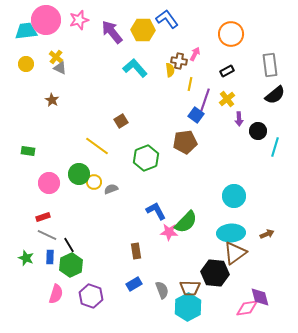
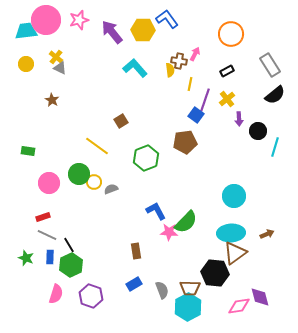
gray rectangle at (270, 65): rotated 25 degrees counterclockwise
pink diamond at (247, 308): moved 8 px left, 2 px up
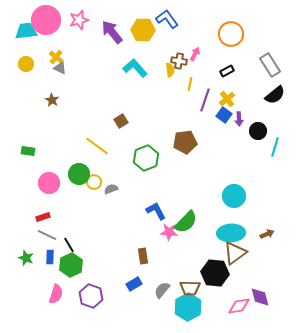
blue square at (196, 115): moved 28 px right
brown rectangle at (136, 251): moved 7 px right, 5 px down
gray semicircle at (162, 290): rotated 120 degrees counterclockwise
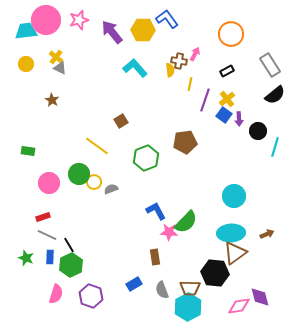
brown rectangle at (143, 256): moved 12 px right, 1 px down
gray semicircle at (162, 290): rotated 60 degrees counterclockwise
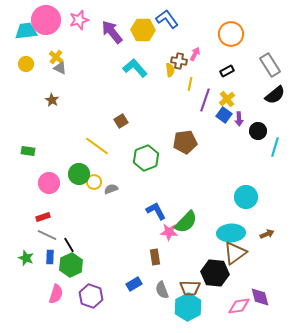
cyan circle at (234, 196): moved 12 px right, 1 px down
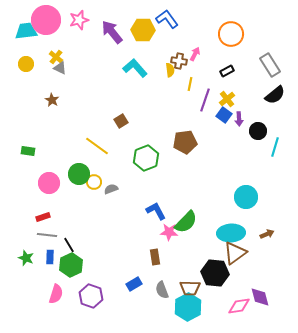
gray line at (47, 235): rotated 18 degrees counterclockwise
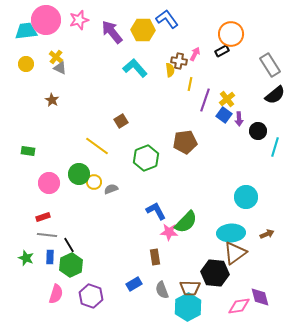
black rectangle at (227, 71): moved 5 px left, 20 px up
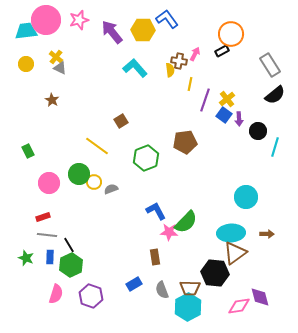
green rectangle at (28, 151): rotated 56 degrees clockwise
brown arrow at (267, 234): rotated 24 degrees clockwise
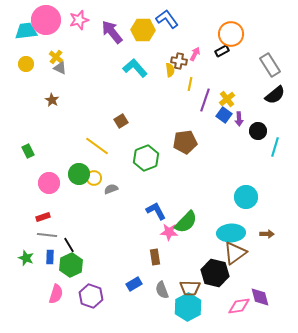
yellow circle at (94, 182): moved 4 px up
black hexagon at (215, 273): rotated 8 degrees clockwise
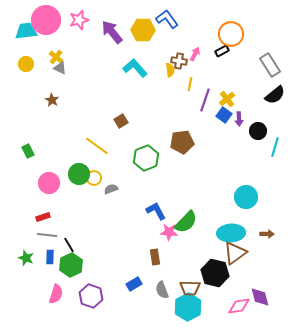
brown pentagon at (185, 142): moved 3 px left
